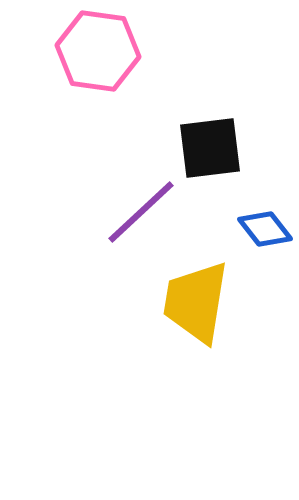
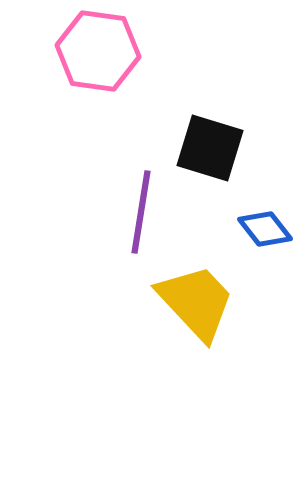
black square: rotated 24 degrees clockwise
purple line: rotated 38 degrees counterclockwise
yellow trapezoid: rotated 128 degrees clockwise
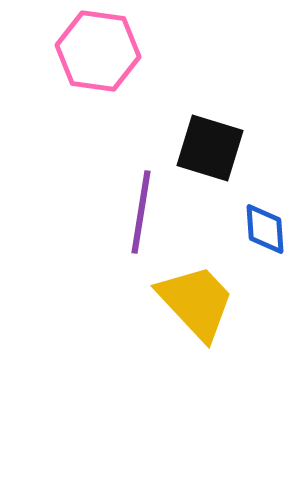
blue diamond: rotated 34 degrees clockwise
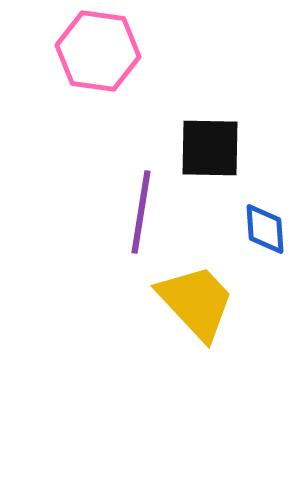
black square: rotated 16 degrees counterclockwise
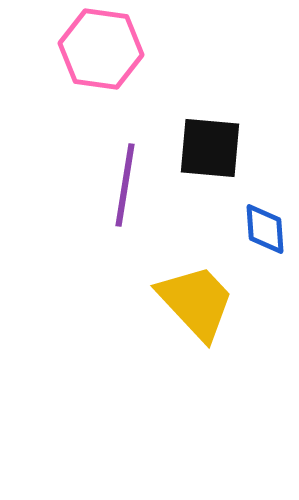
pink hexagon: moved 3 px right, 2 px up
black square: rotated 4 degrees clockwise
purple line: moved 16 px left, 27 px up
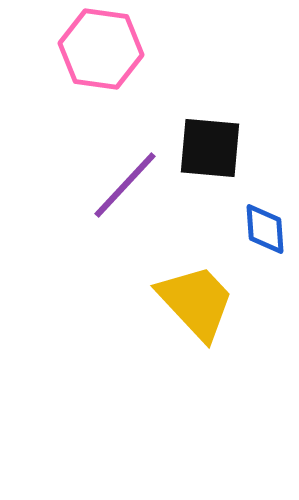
purple line: rotated 34 degrees clockwise
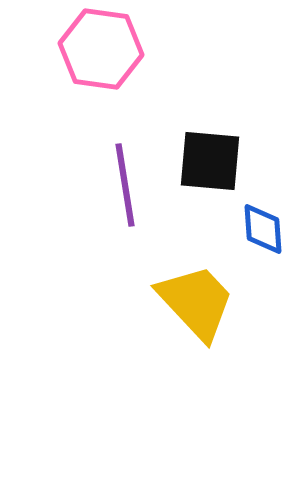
black square: moved 13 px down
purple line: rotated 52 degrees counterclockwise
blue diamond: moved 2 px left
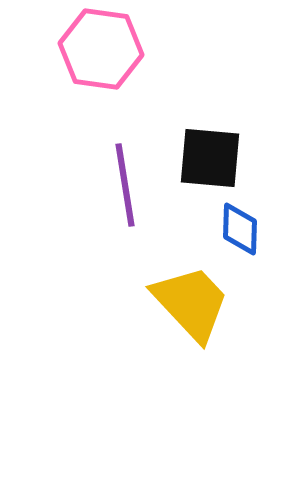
black square: moved 3 px up
blue diamond: moved 23 px left; rotated 6 degrees clockwise
yellow trapezoid: moved 5 px left, 1 px down
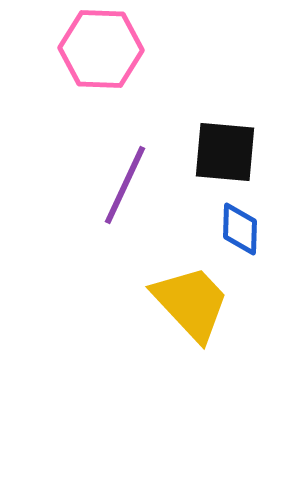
pink hexagon: rotated 6 degrees counterclockwise
black square: moved 15 px right, 6 px up
purple line: rotated 34 degrees clockwise
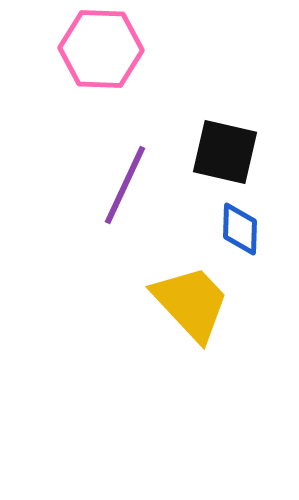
black square: rotated 8 degrees clockwise
